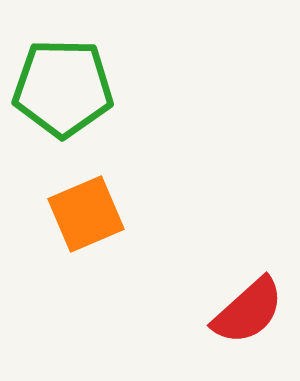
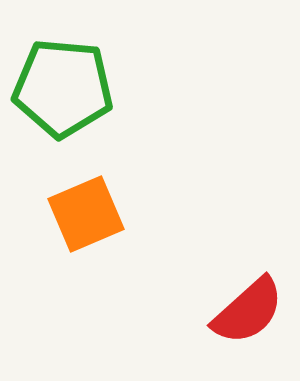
green pentagon: rotated 4 degrees clockwise
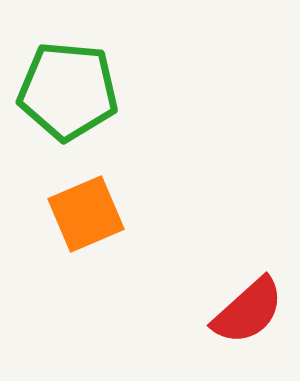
green pentagon: moved 5 px right, 3 px down
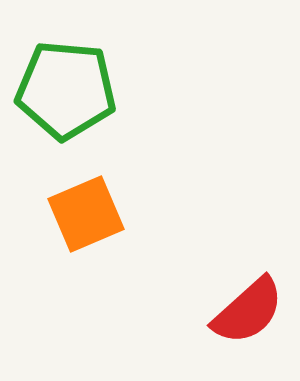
green pentagon: moved 2 px left, 1 px up
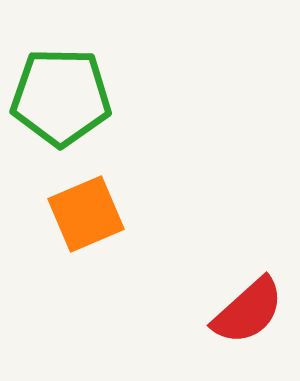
green pentagon: moved 5 px left, 7 px down; rotated 4 degrees counterclockwise
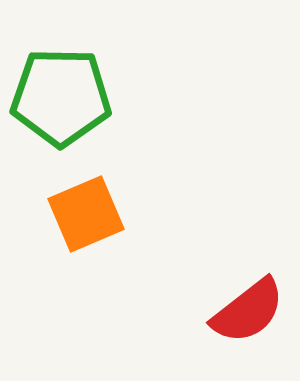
red semicircle: rotated 4 degrees clockwise
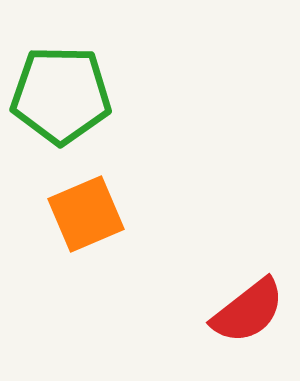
green pentagon: moved 2 px up
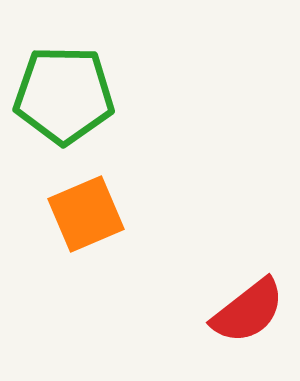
green pentagon: moved 3 px right
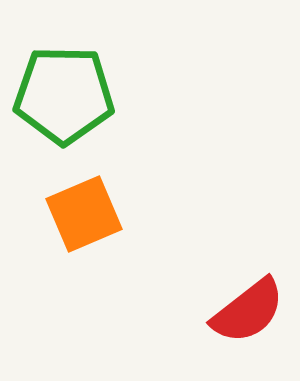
orange square: moved 2 px left
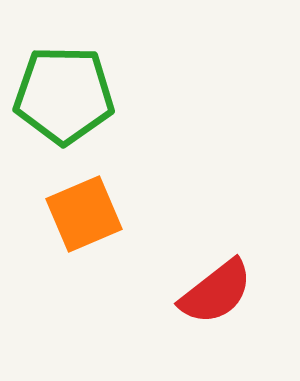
red semicircle: moved 32 px left, 19 px up
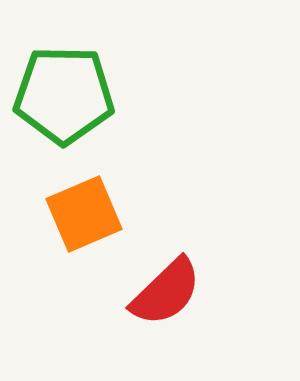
red semicircle: moved 50 px left; rotated 6 degrees counterclockwise
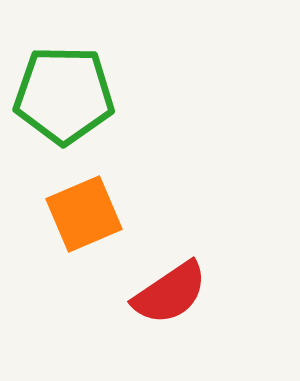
red semicircle: moved 4 px right, 1 px down; rotated 10 degrees clockwise
